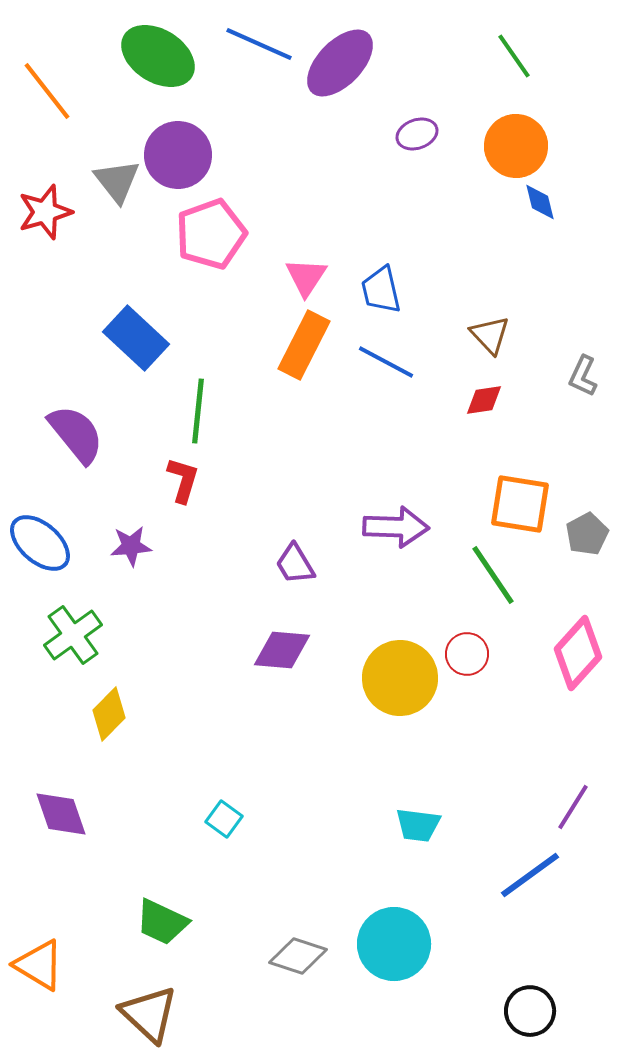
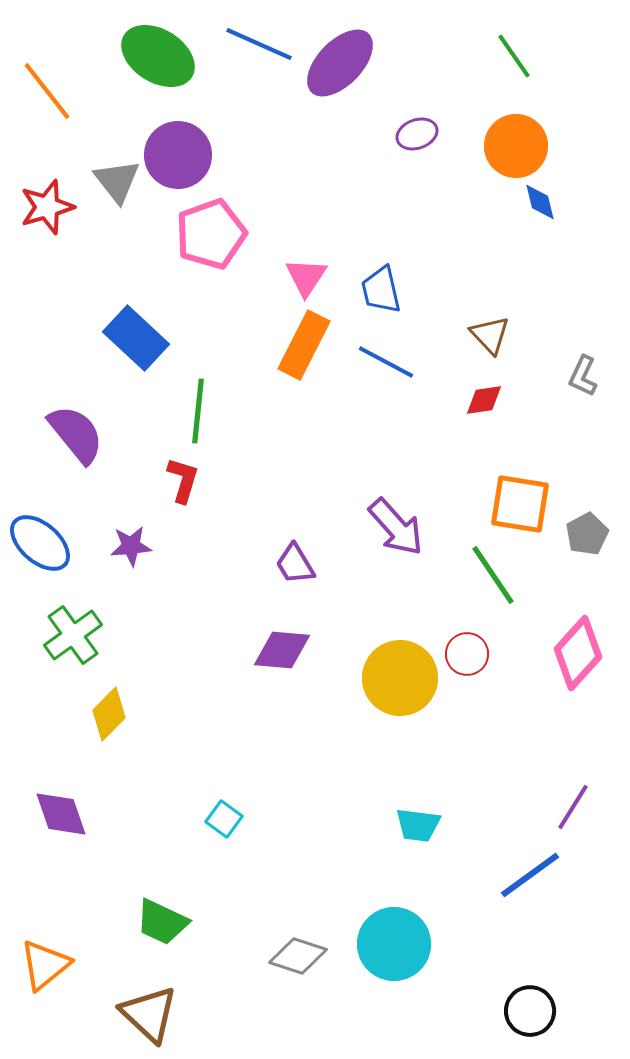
red star at (45, 212): moved 2 px right, 5 px up
purple arrow at (396, 527): rotated 46 degrees clockwise
orange triangle at (39, 965): moved 6 px right; rotated 50 degrees clockwise
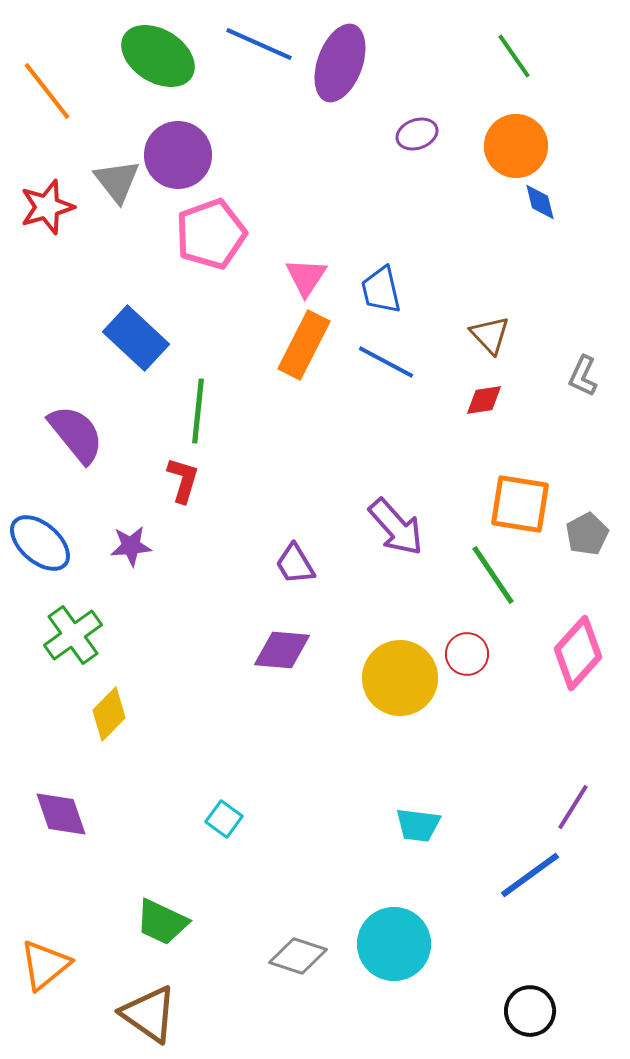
purple ellipse at (340, 63): rotated 24 degrees counterclockwise
brown triangle at (149, 1014): rotated 8 degrees counterclockwise
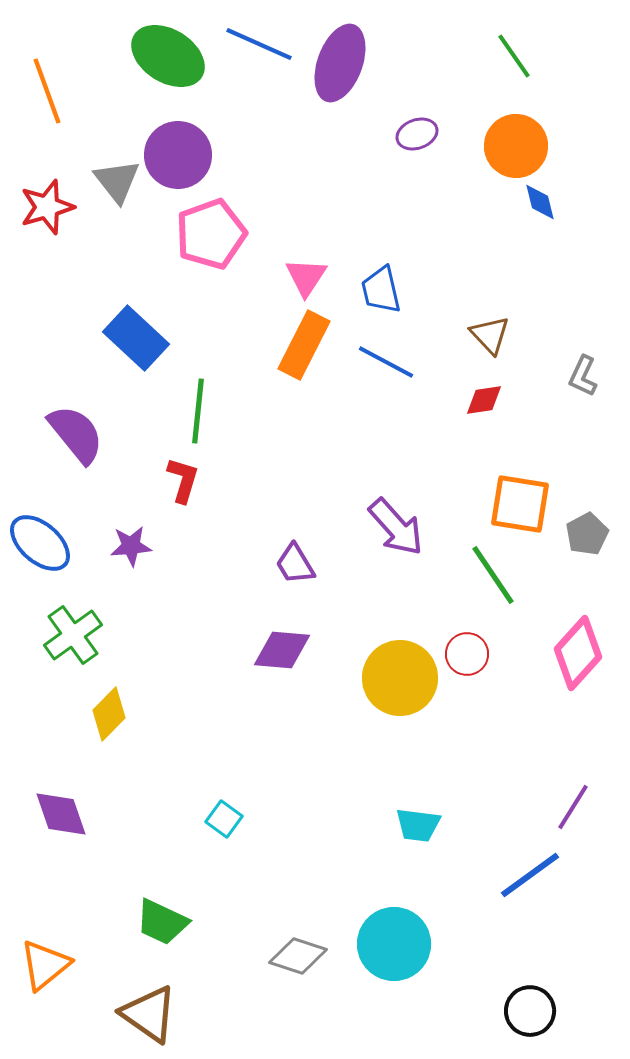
green ellipse at (158, 56): moved 10 px right
orange line at (47, 91): rotated 18 degrees clockwise
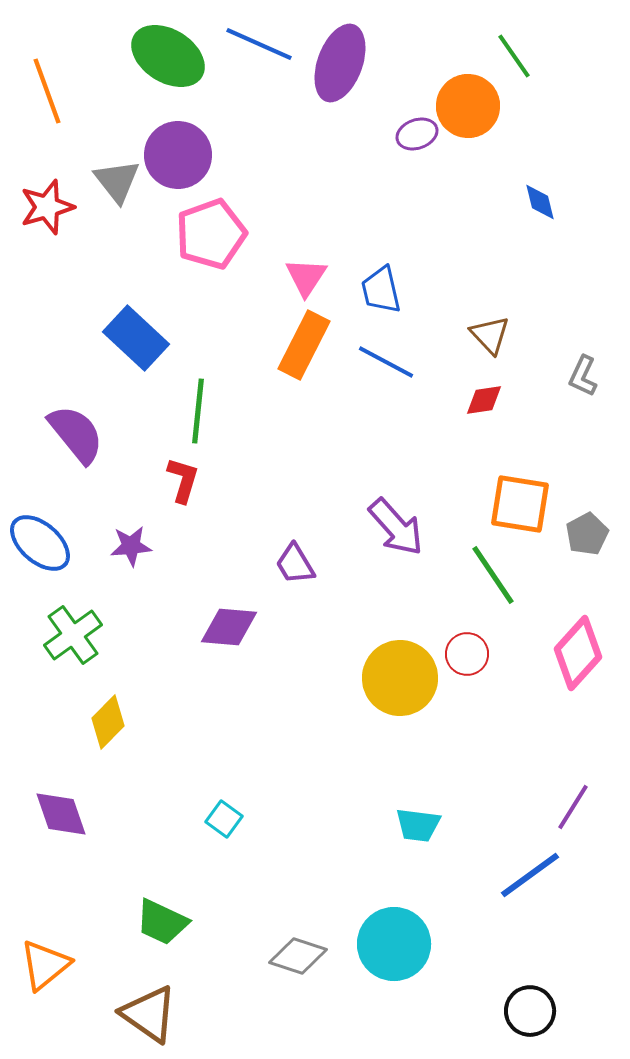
orange circle at (516, 146): moved 48 px left, 40 px up
purple diamond at (282, 650): moved 53 px left, 23 px up
yellow diamond at (109, 714): moved 1 px left, 8 px down
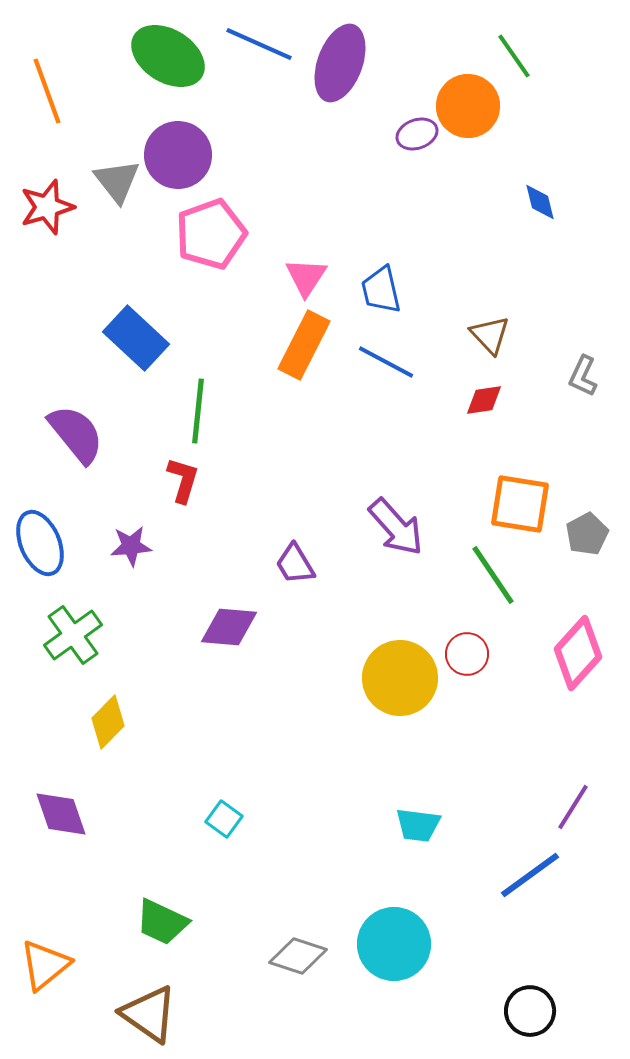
blue ellipse at (40, 543): rotated 26 degrees clockwise
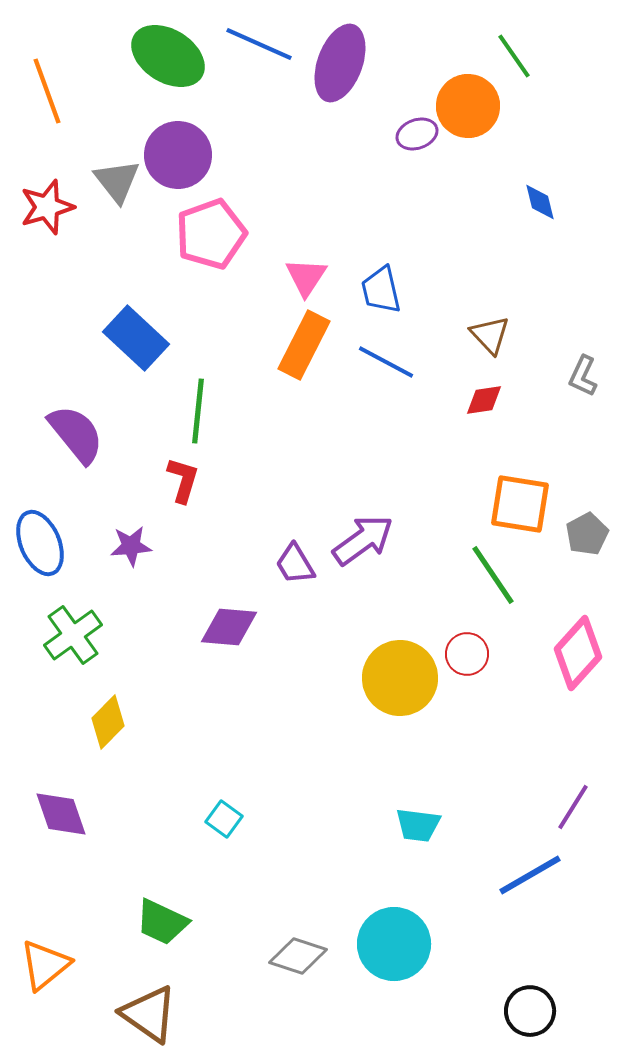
purple arrow at (396, 527): moved 33 px left, 13 px down; rotated 84 degrees counterclockwise
blue line at (530, 875): rotated 6 degrees clockwise
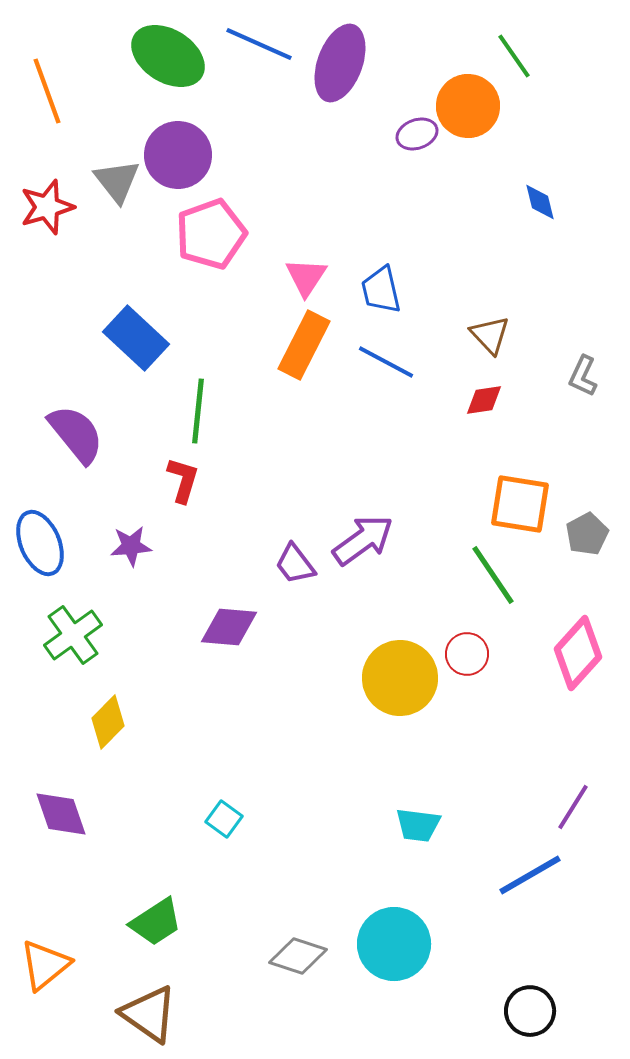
purple trapezoid at (295, 564): rotated 6 degrees counterclockwise
green trapezoid at (162, 922): moved 6 px left; rotated 58 degrees counterclockwise
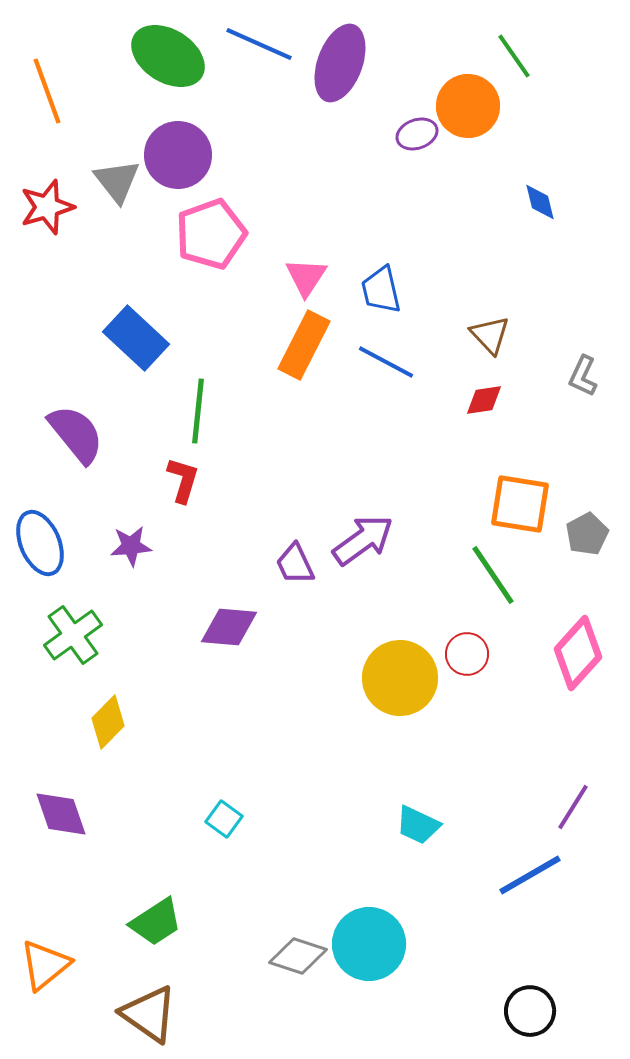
purple trapezoid at (295, 564): rotated 12 degrees clockwise
cyan trapezoid at (418, 825): rotated 18 degrees clockwise
cyan circle at (394, 944): moved 25 px left
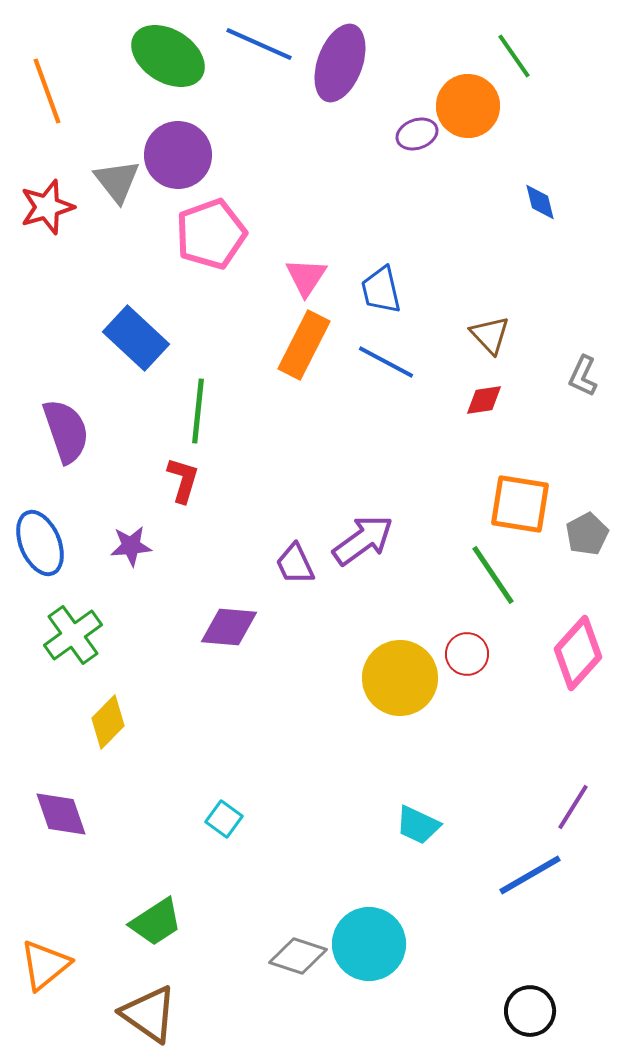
purple semicircle at (76, 434): moved 10 px left, 3 px up; rotated 20 degrees clockwise
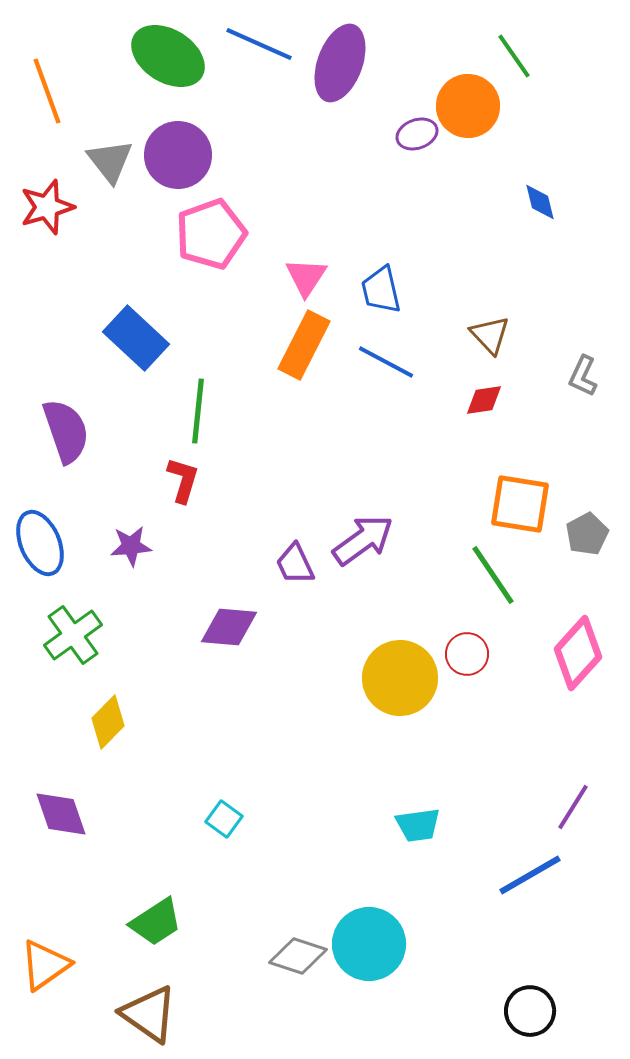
gray triangle at (117, 181): moved 7 px left, 20 px up
cyan trapezoid at (418, 825): rotated 33 degrees counterclockwise
orange triangle at (45, 965): rotated 4 degrees clockwise
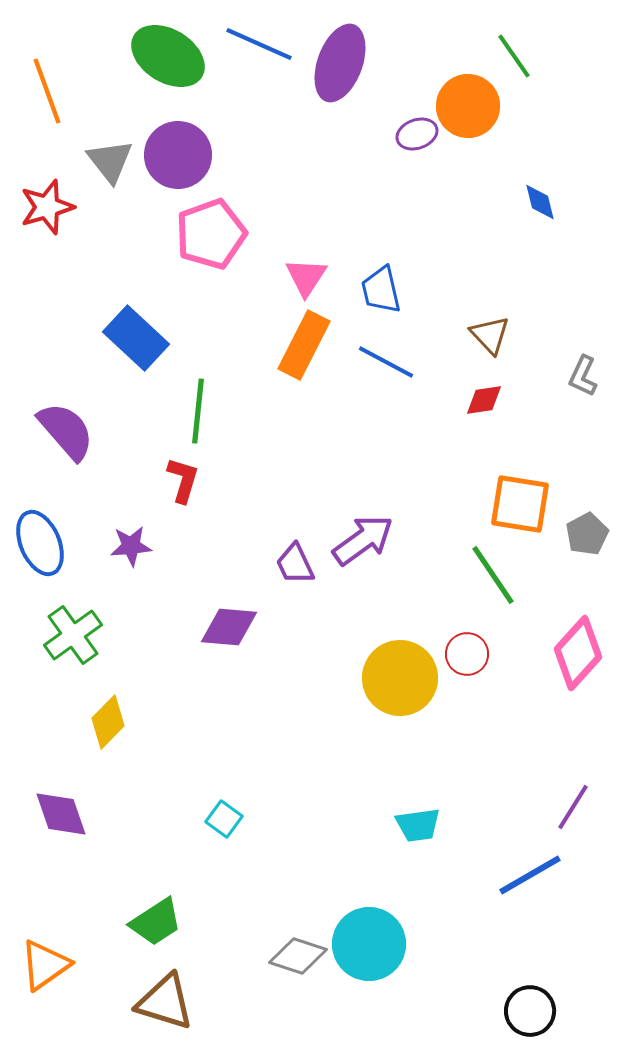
purple semicircle at (66, 431): rotated 22 degrees counterclockwise
brown triangle at (149, 1014): moved 16 px right, 12 px up; rotated 18 degrees counterclockwise
